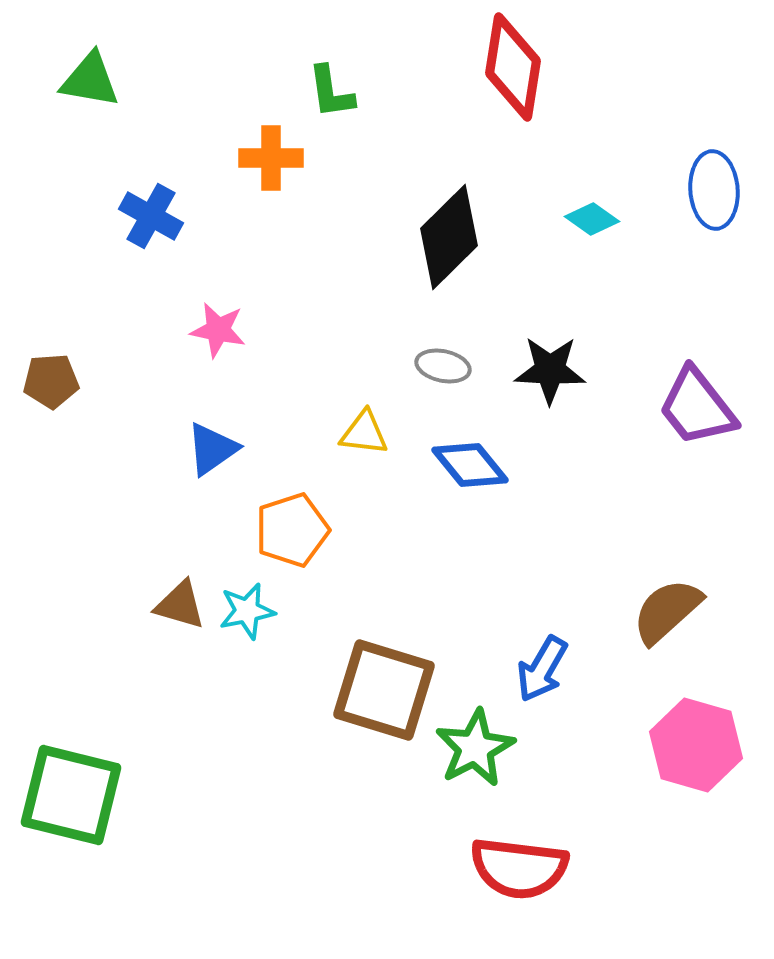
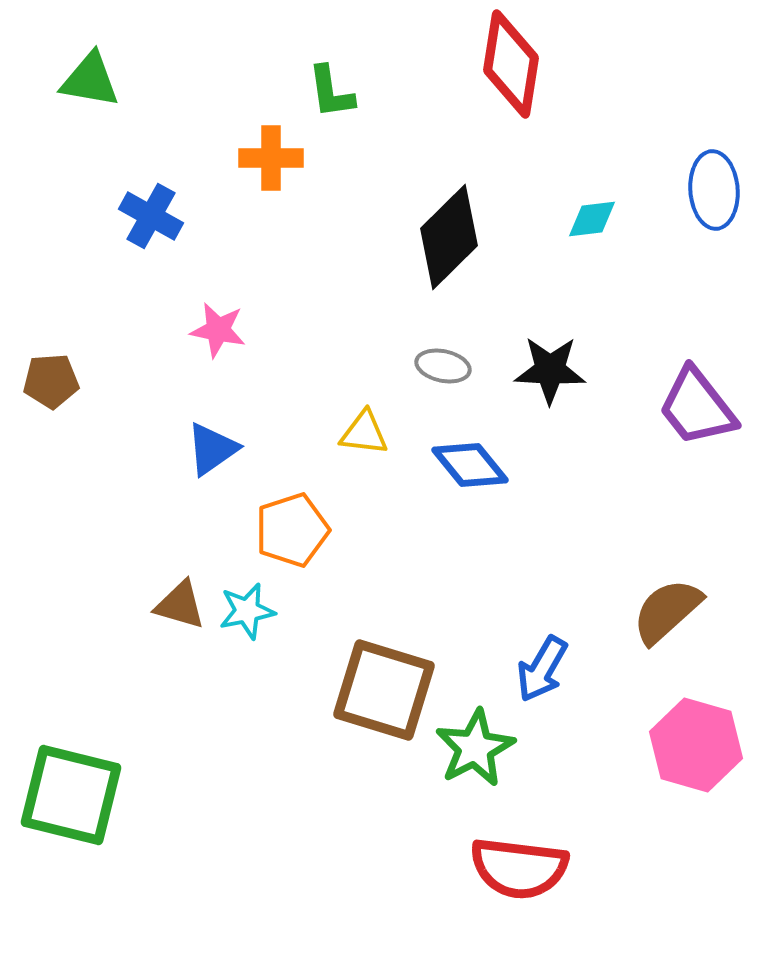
red diamond: moved 2 px left, 3 px up
cyan diamond: rotated 42 degrees counterclockwise
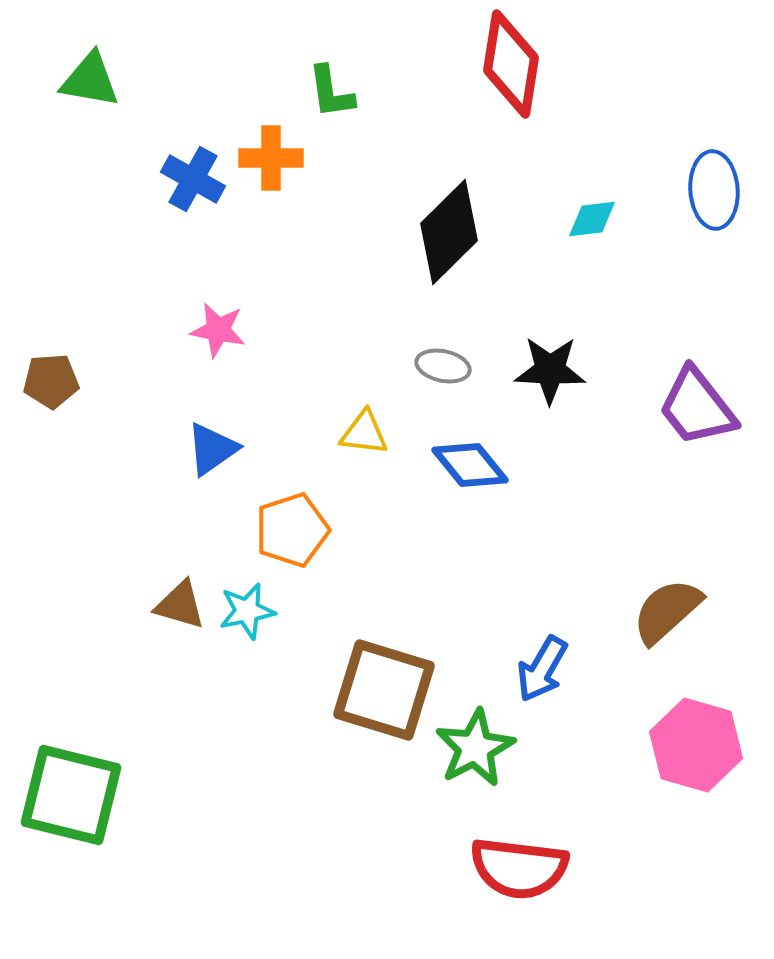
blue cross: moved 42 px right, 37 px up
black diamond: moved 5 px up
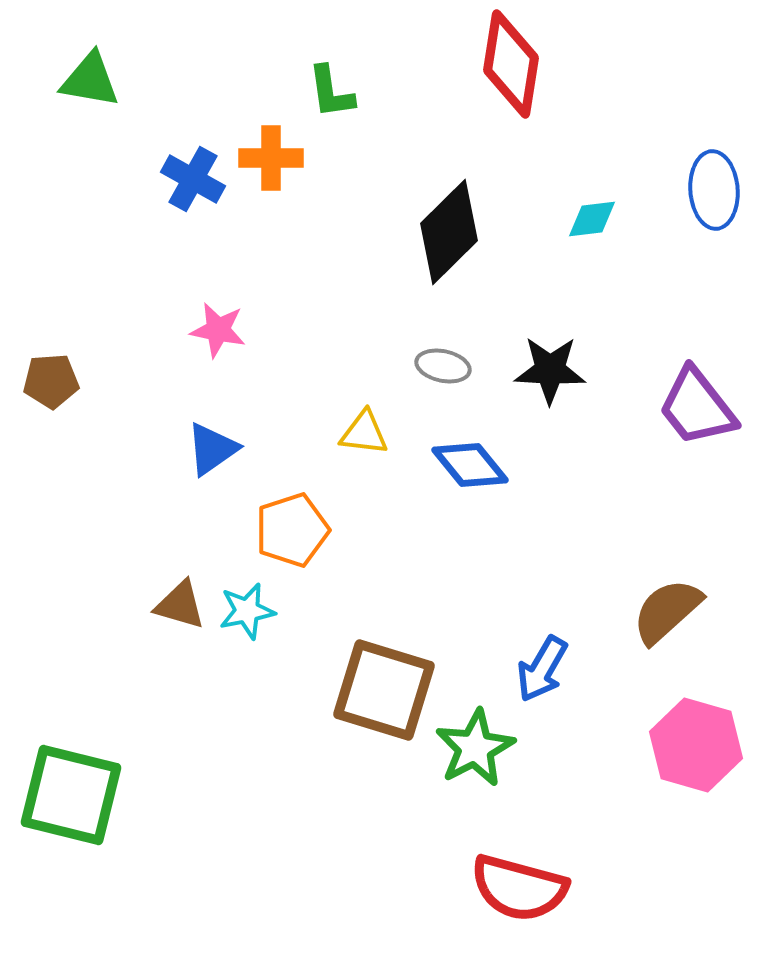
red semicircle: moved 20 px down; rotated 8 degrees clockwise
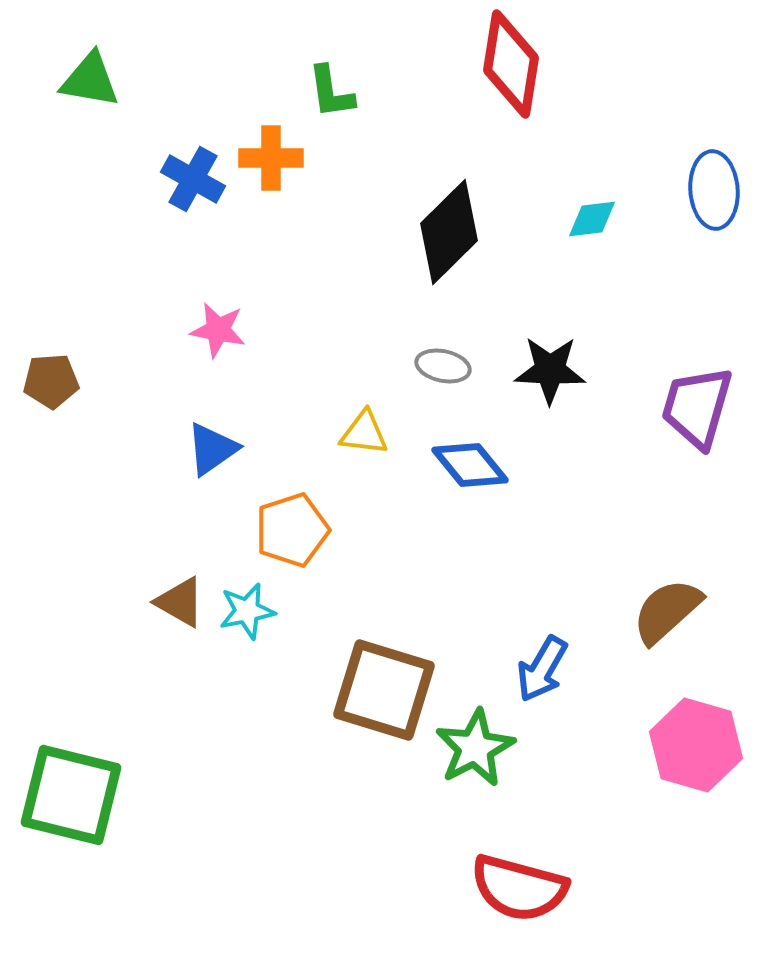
purple trapezoid: rotated 54 degrees clockwise
brown triangle: moved 3 px up; rotated 14 degrees clockwise
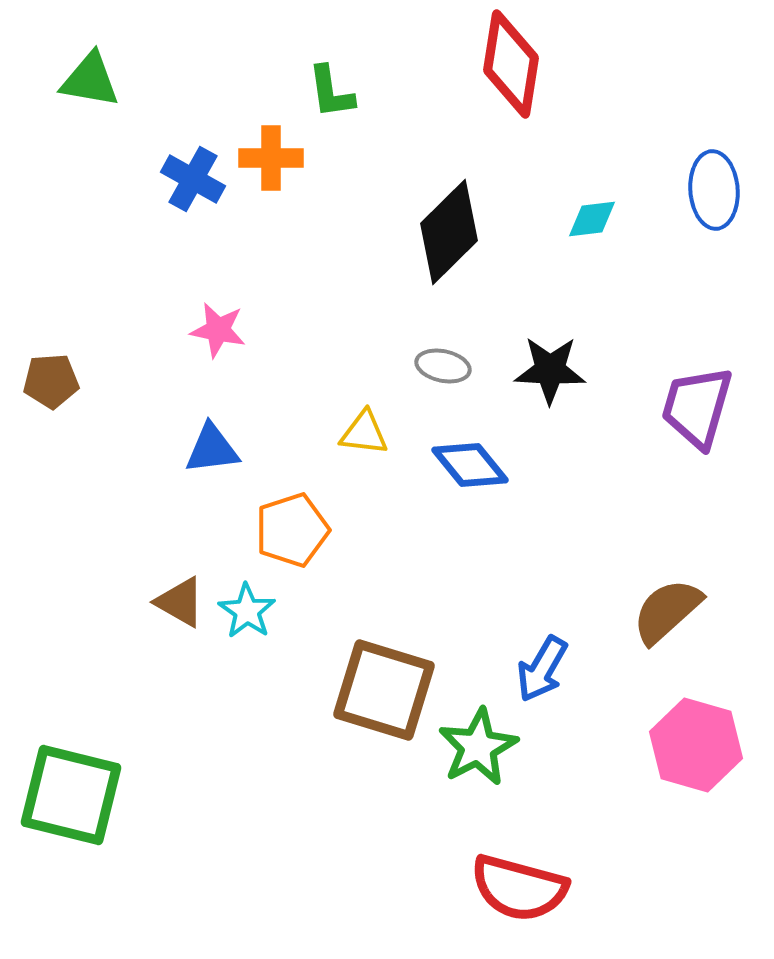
blue triangle: rotated 28 degrees clockwise
cyan star: rotated 26 degrees counterclockwise
green star: moved 3 px right, 1 px up
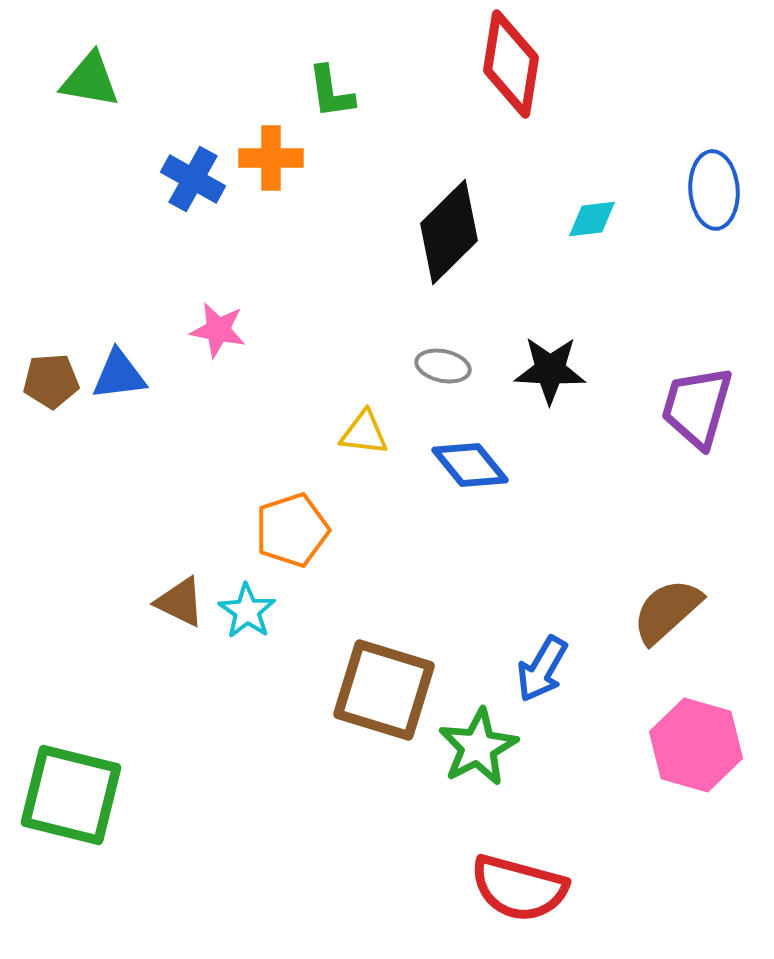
blue triangle: moved 93 px left, 74 px up
brown triangle: rotated 4 degrees counterclockwise
